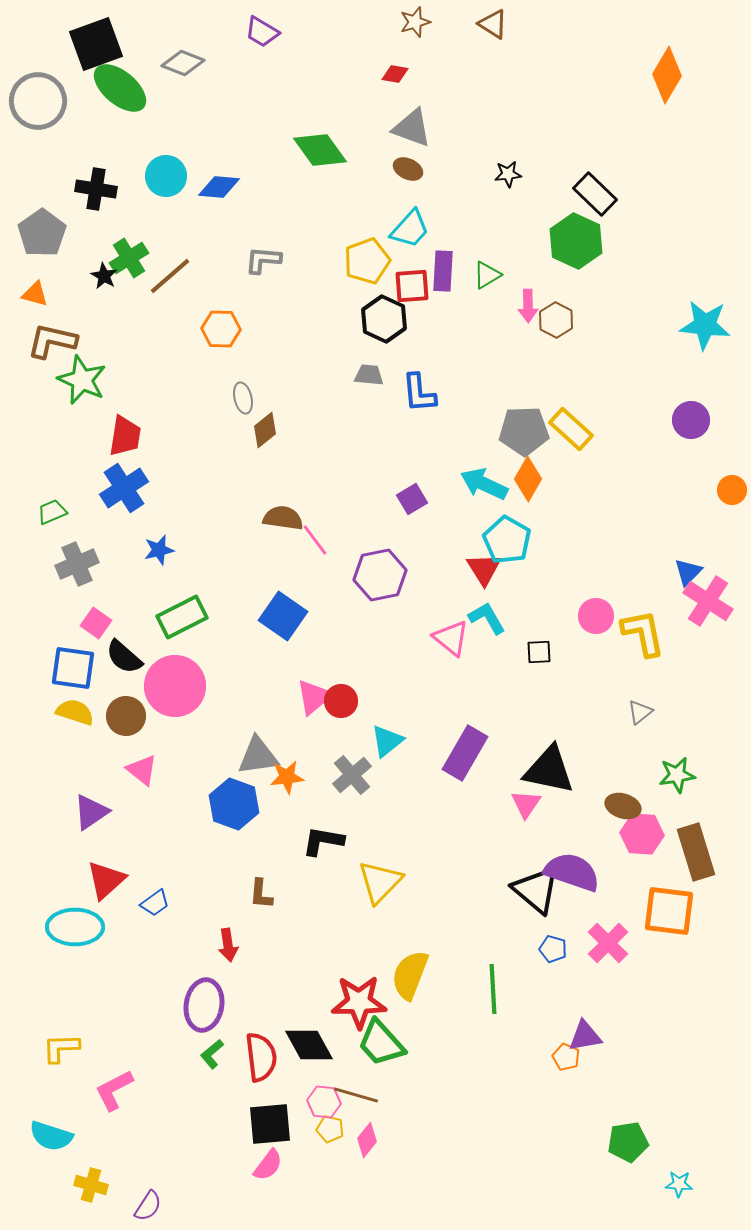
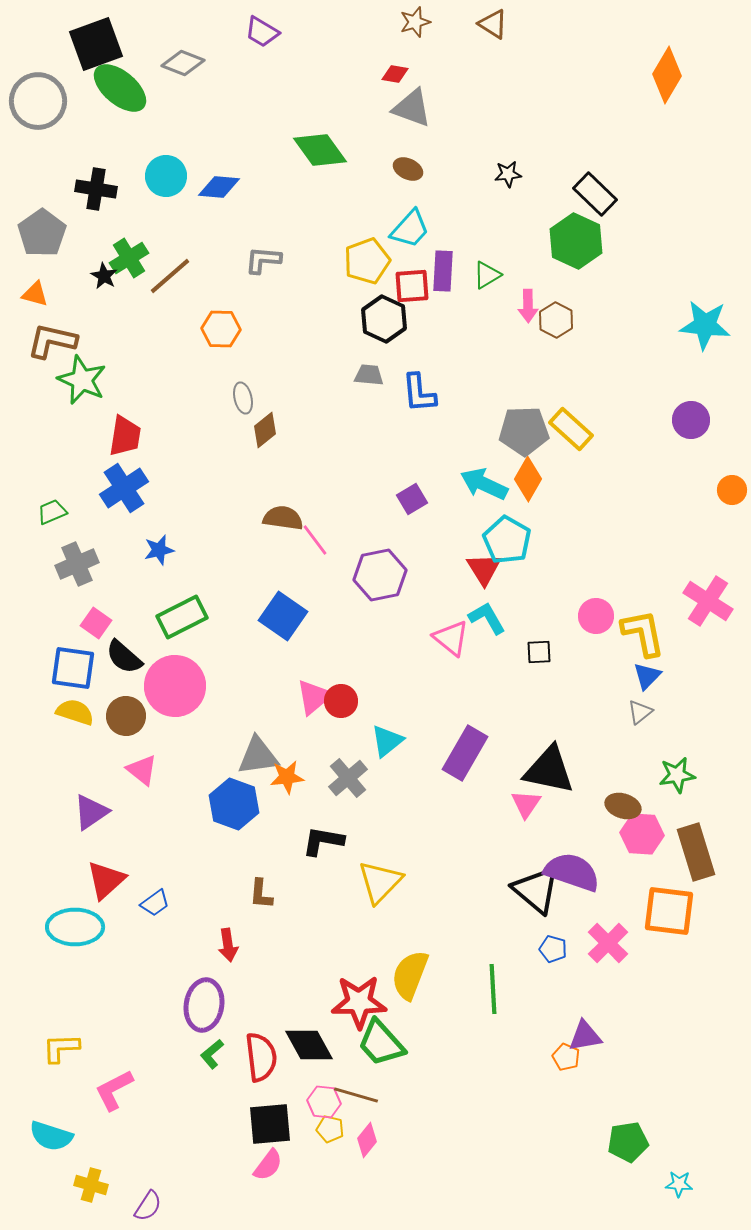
gray triangle at (412, 128): moved 20 px up
blue triangle at (688, 572): moved 41 px left, 104 px down
gray cross at (352, 775): moved 4 px left, 3 px down
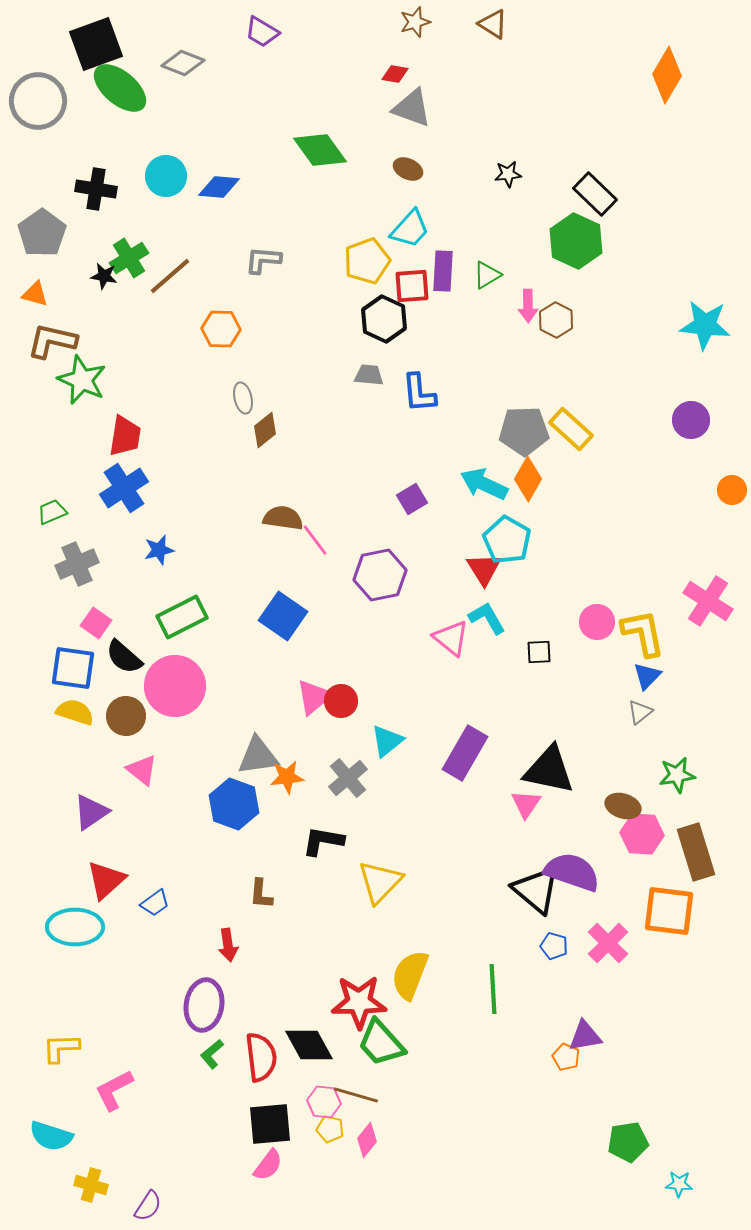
black star at (104, 276): rotated 20 degrees counterclockwise
pink circle at (596, 616): moved 1 px right, 6 px down
blue pentagon at (553, 949): moved 1 px right, 3 px up
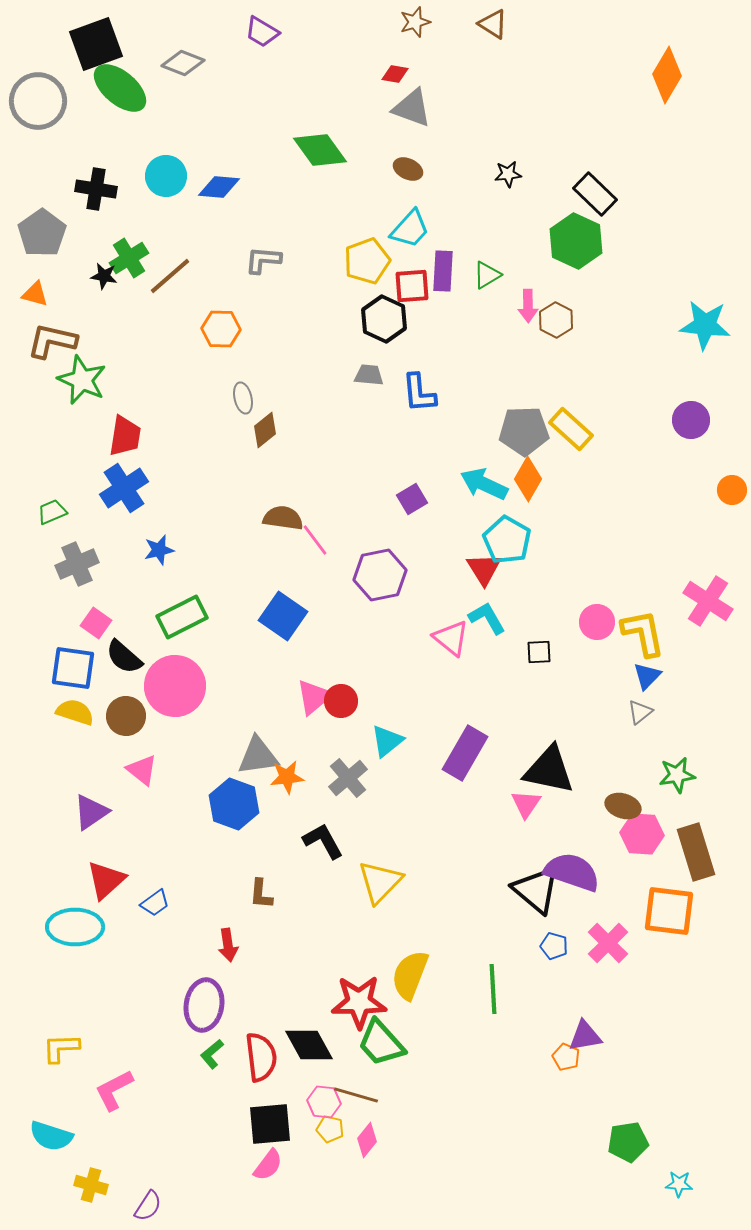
black L-shape at (323, 841): rotated 51 degrees clockwise
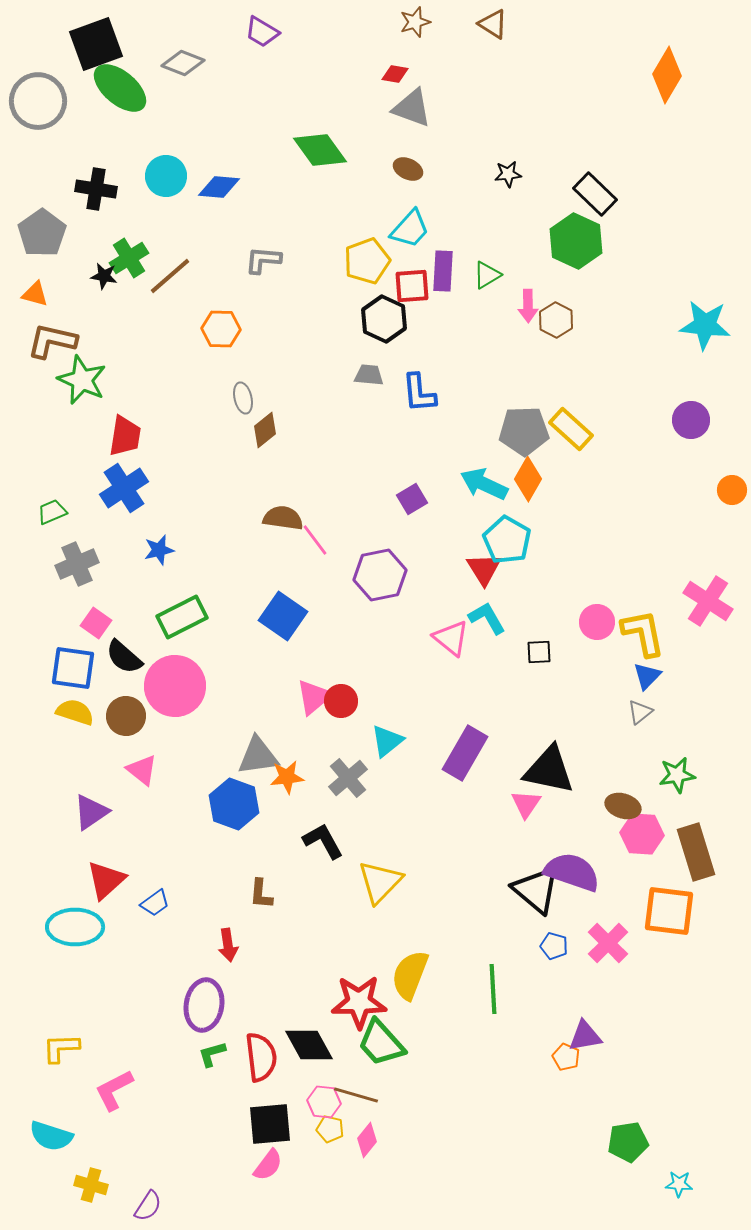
green L-shape at (212, 1054): rotated 24 degrees clockwise
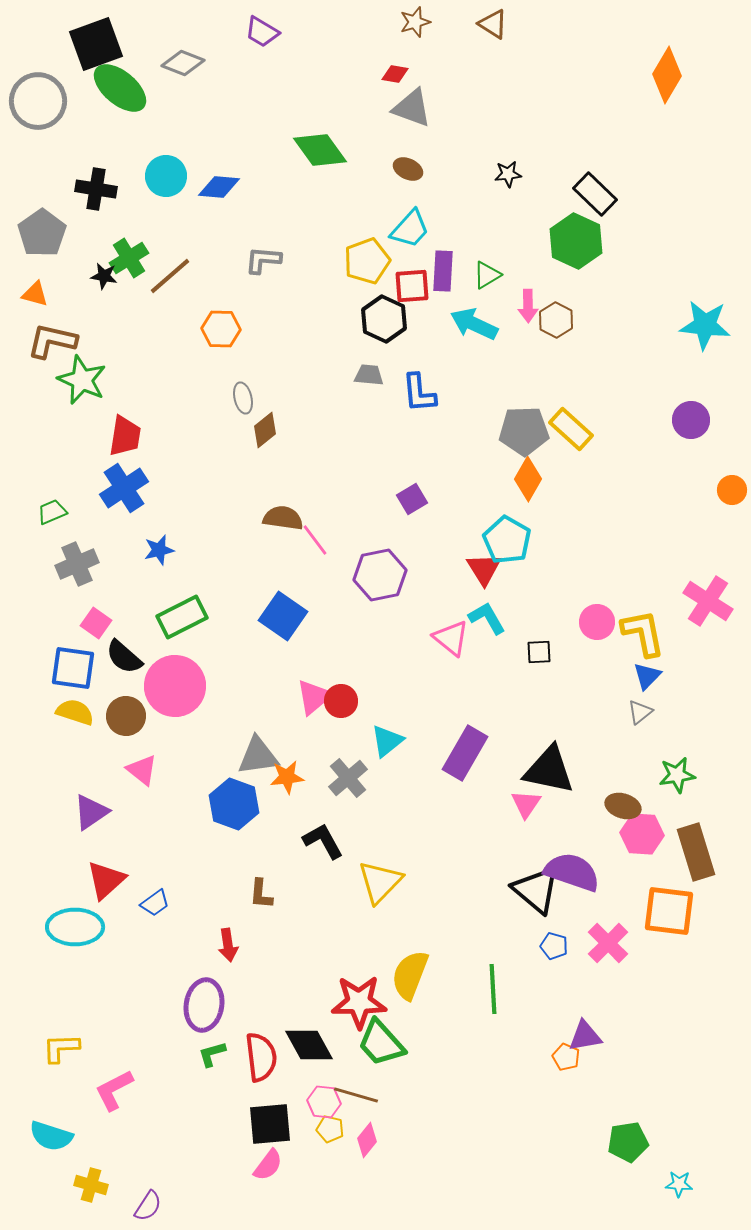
cyan arrow at (484, 484): moved 10 px left, 160 px up
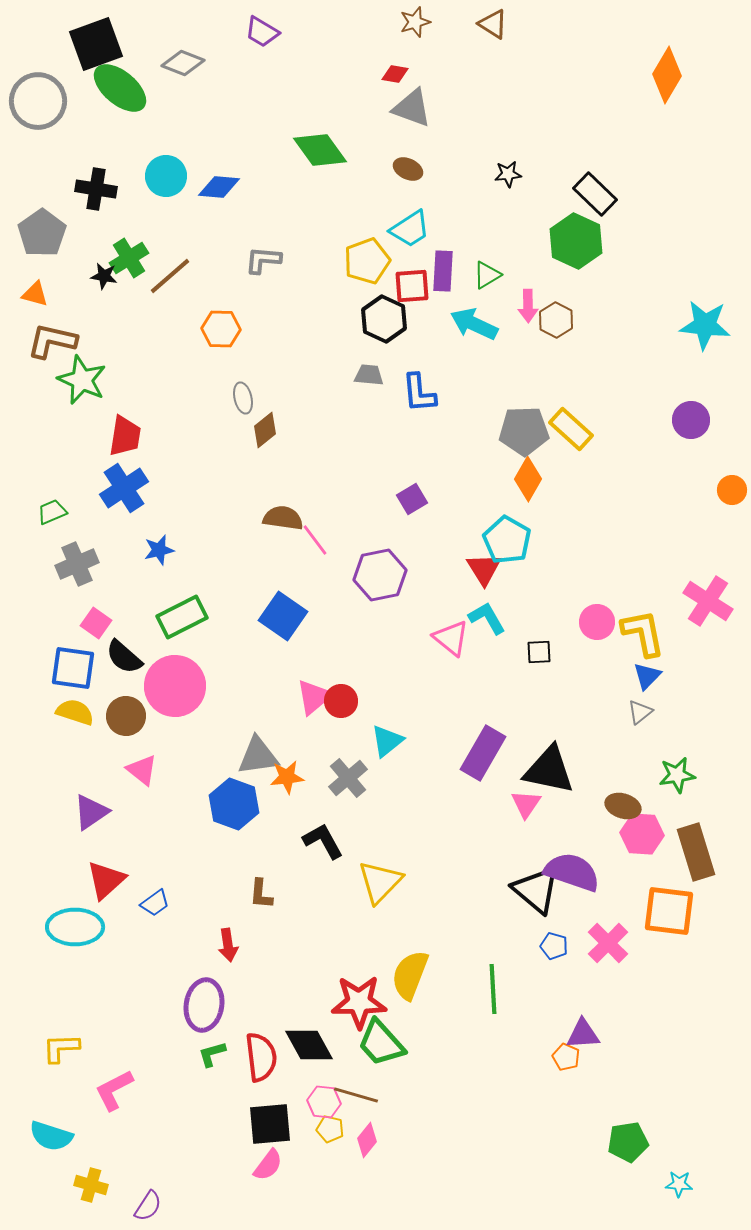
cyan trapezoid at (410, 229): rotated 15 degrees clockwise
purple rectangle at (465, 753): moved 18 px right
purple triangle at (585, 1036): moved 2 px left, 2 px up; rotated 6 degrees clockwise
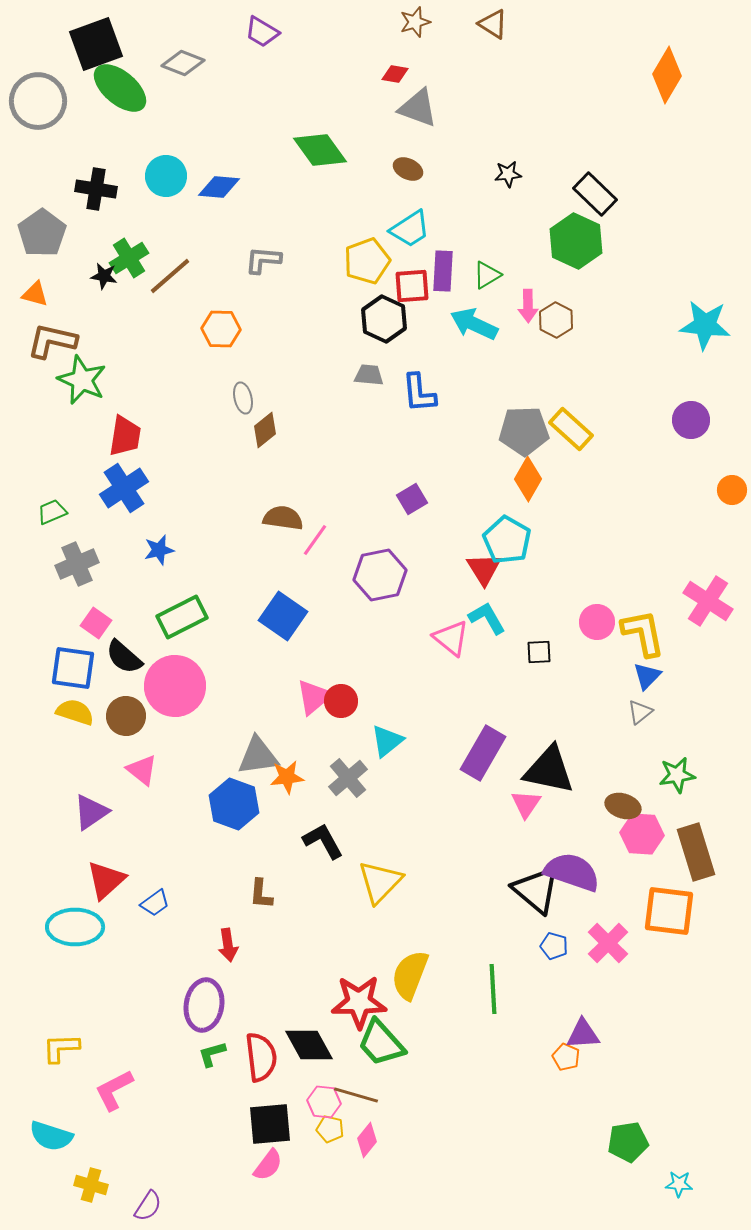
gray triangle at (412, 108): moved 6 px right
pink line at (315, 540): rotated 72 degrees clockwise
